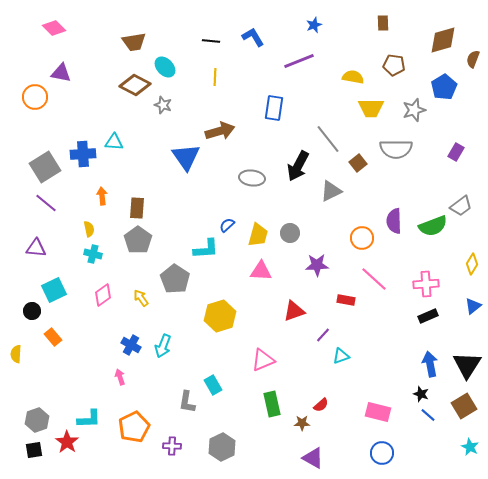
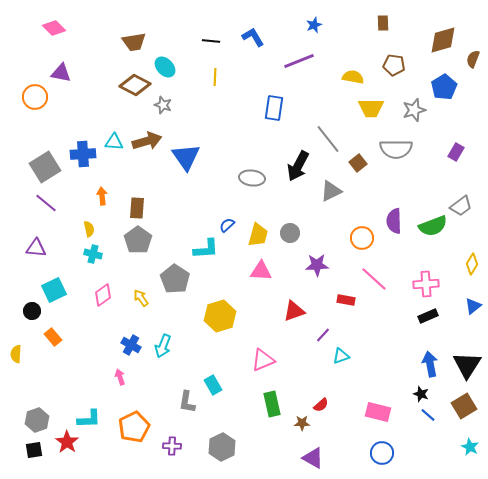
brown arrow at (220, 131): moved 73 px left, 10 px down
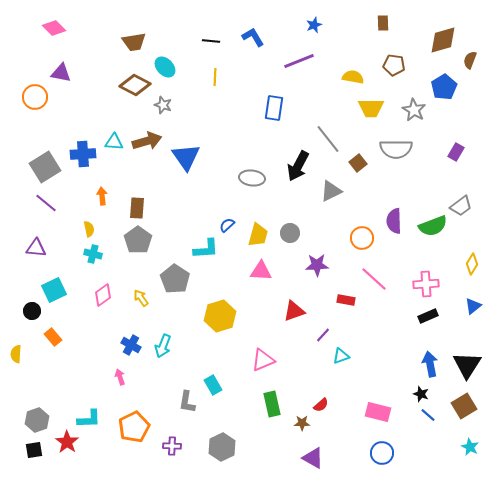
brown semicircle at (473, 59): moved 3 px left, 1 px down
gray star at (414, 110): rotated 25 degrees counterclockwise
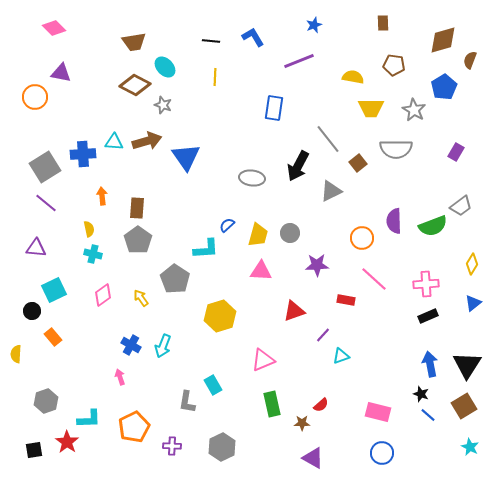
blue triangle at (473, 306): moved 3 px up
gray hexagon at (37, 420): moved 9 px right, 19 px up
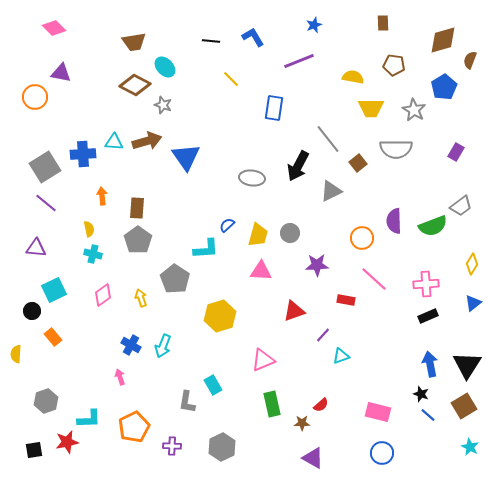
yellow line at (215, 77): moved 16 px right, 2 px down; rotated 48 degrees counterclockwise
yellow arrow at (141, 298): rotated 18 degrees clockwise
red star at (67, 442): rotated 25 degrees clockwise
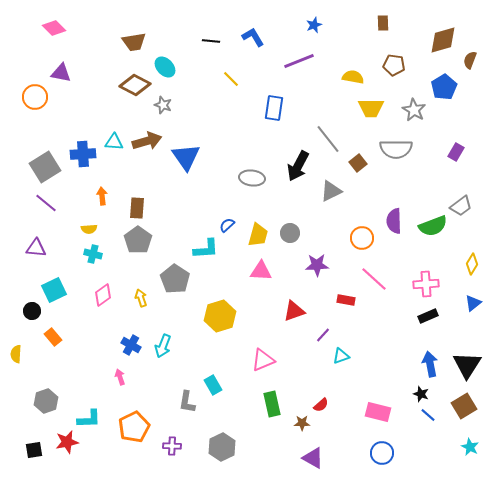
yellow semicircle at (89, 229): rotated 98 degrees clockwise
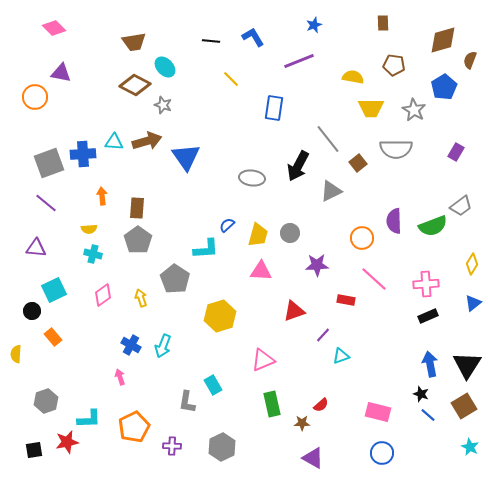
gray square at (45, 167): moved 4 px right, 4 px up; rotated 12 degrees clockwise
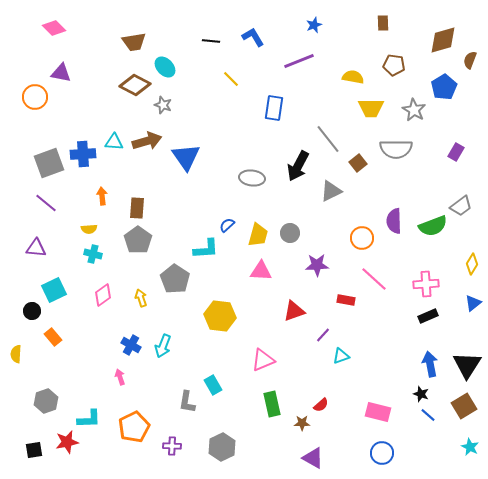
yellow hexagon at (220, 316): rotated 24 degrees clockwise
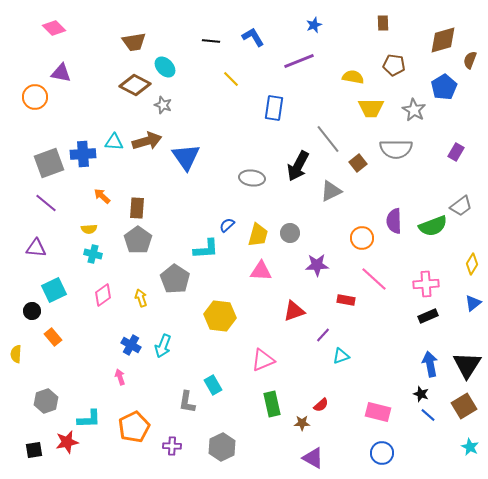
orange arrow at (102, 196): rotated 42 degrees counterclockwise
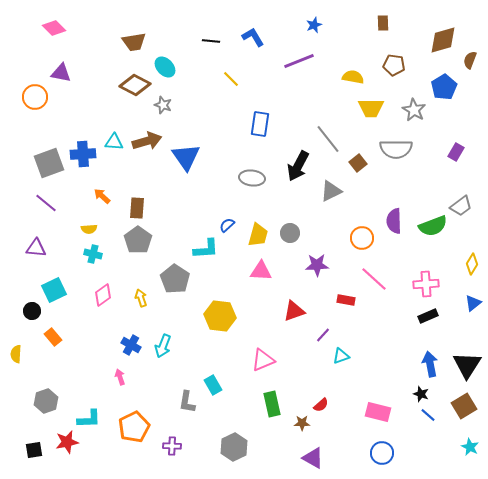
blue rectangle at (274, 108): moved 14 px left, 16 px down
gray hexagon at (222, 447): moved 12 px right
